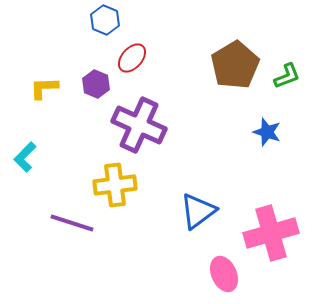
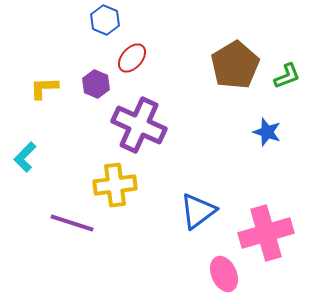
pink cross: moved 5 px left
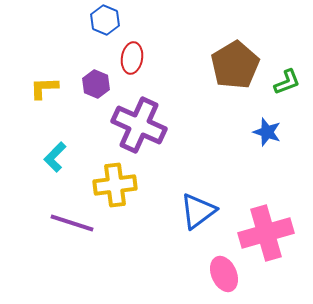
red ellipse: rotated 32 degrees counterclockwise
green L-shape: moved 6 px down
cyan L-shape: moved 30 px right
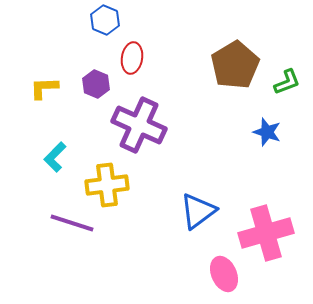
yellow cross: moved 8 px left
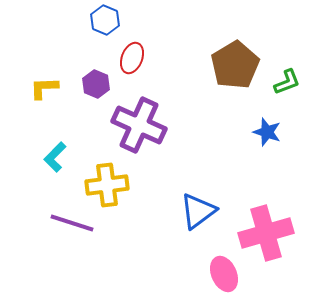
red ellipse: rotated 12 degrees clockwise
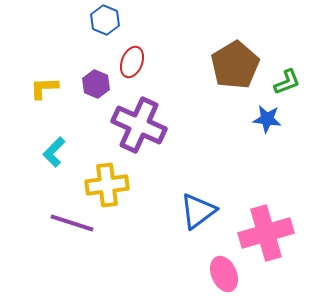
red ellipse: moved 4 px down
blue star: moved 13 px up; rotated 12 degrees counterclockwise
cyan L-shape: moved 1 px left, 5 px up
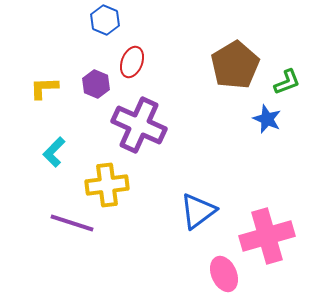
blue star: rotated 16 degrees clockwise
pink cross: moved 1 px right, 3 px down
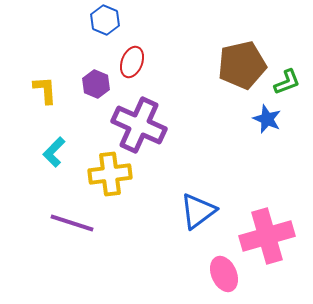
brown pentagon: moved 7 px right; rotated 18 degrees clockwise
yellow L-shape: moved 1 px right, 2 px down; rotated 88 degrees clockwise
yellow cross: moved 3 px right, 11 px up
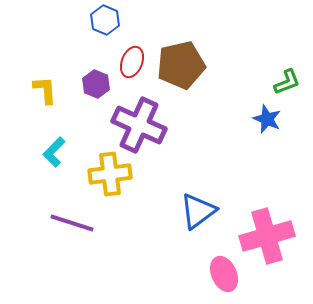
brown pentagon: moved 61 px left
